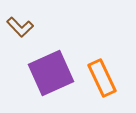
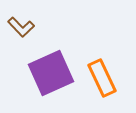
brown L-shape: moved 1 px right
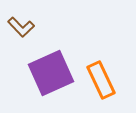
orange rectangle: moved 1 px left, 2 px down
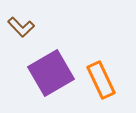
purple square: rotated 6 degrees counterclockwise
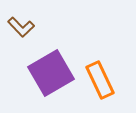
orange rectangle: moved 1 px left
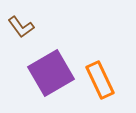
brown L-shape: rotated 8 degrees clockwise
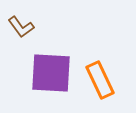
purple square: rotated 33 degrees clockwise
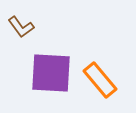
orange rectangle: rotated 15 degrees counterclockwise
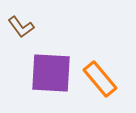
orange rectangle: moved 1 px up
